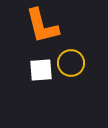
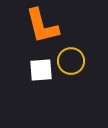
yellow circle: moved 2 px up
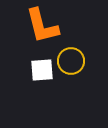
white square: moved 1 px right
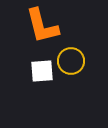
white square: moved 1 px down
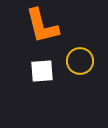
yellow circle: moved 9 px right
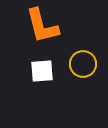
yellow circle: moved 3 px right, 3 px down
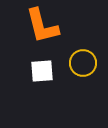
yellow circle: moved 1 px up
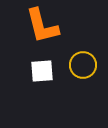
yellow circle: moved 2 px down
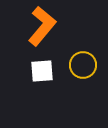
orange L-shape: rotated 126 degrees counterclockwise
